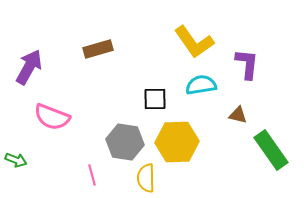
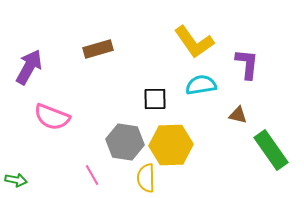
yellow hexagon: moved 6 px left, 3 px down
green arrow: moved 20 px down; rotated 10 degrees counterclockwise
pink line: rotated 15 degrees counterclockwise
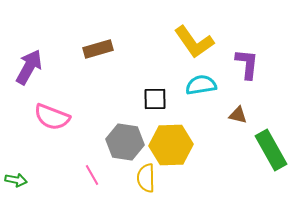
green rectangle: rotated 6 degrees clockwise
